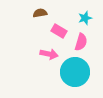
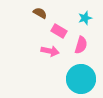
brown semicircle: rotated 40 degrees clockwise
pink semicircle: moved 3 px down
pink arrow: moved 1 px right, 3 px up
cyan circle: moved 6 px right, 7 px down
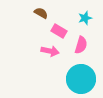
brown semicircle: moved 1 px right
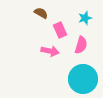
pink rectangle: moved 1 px right, 1 px up; rotated 35 degrees clockwise
cyan circle: moved 2 px right
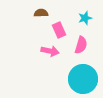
brown semicircle: rotated 32 degrees counterclockwise
pink rectangle: moved 1 px left
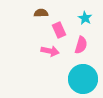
cyan star: rotated 24 degrees counterclockwise
